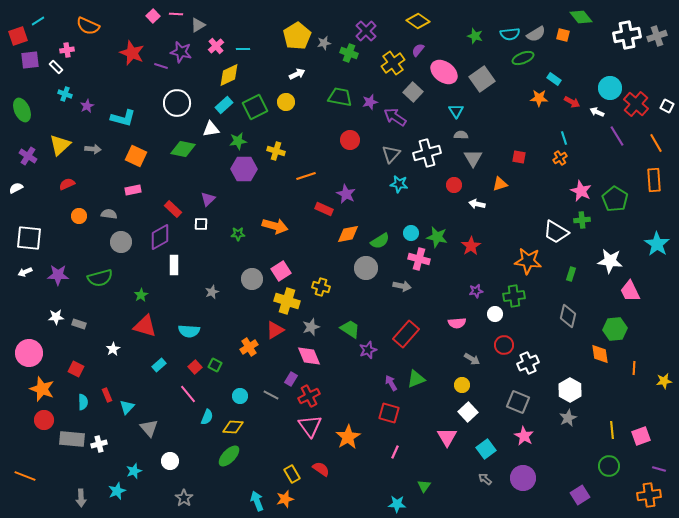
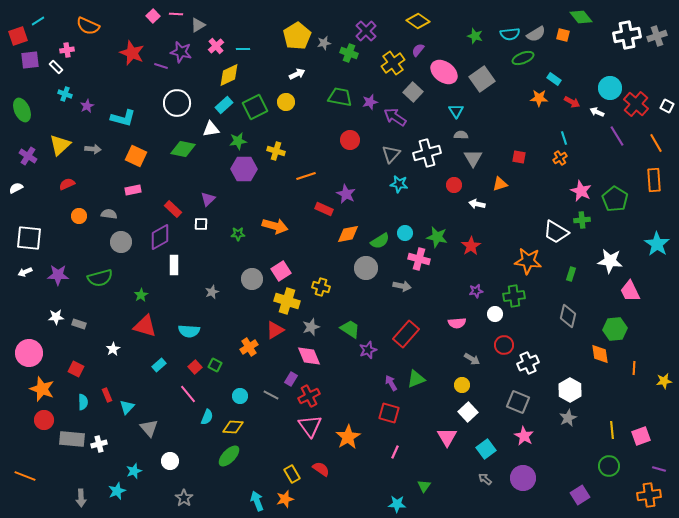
cyan circle at (411, 233): moved 6 px left
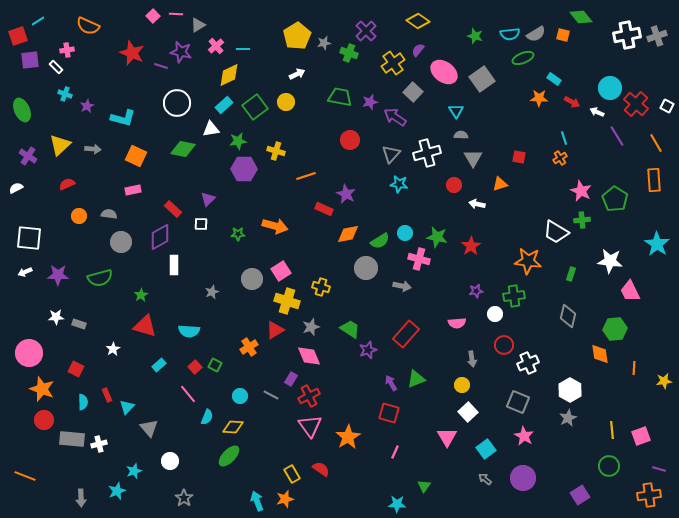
green square at (255, 107): rotated 10 degrees counterclockwise
gray arrow at (472, 359): rotated 49 degrees clockwise
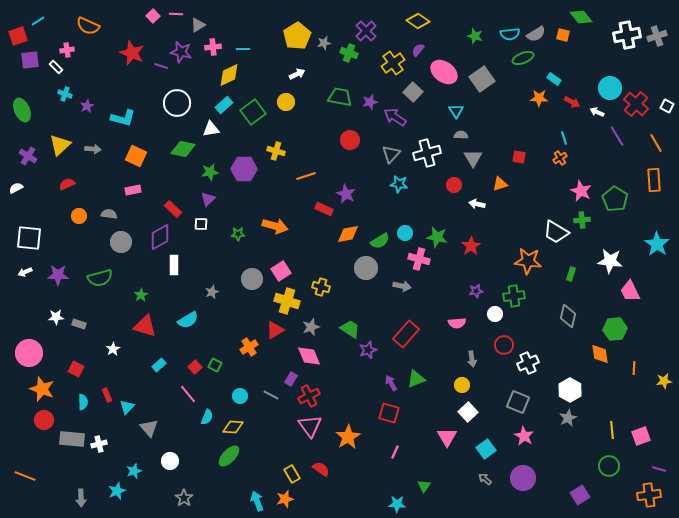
pink cross at (216, 46): moved 3 px left, 1 px down; rotated 35 degrees clockwise
green square at (255, 107): moved 2 px left, 5 px down
green star at (238, 141): moved 28 px left, 31 px down
cyan semicircle at (189, 331): moved 1 px left, 11 px up; rotated 35 degrees counterclockwise
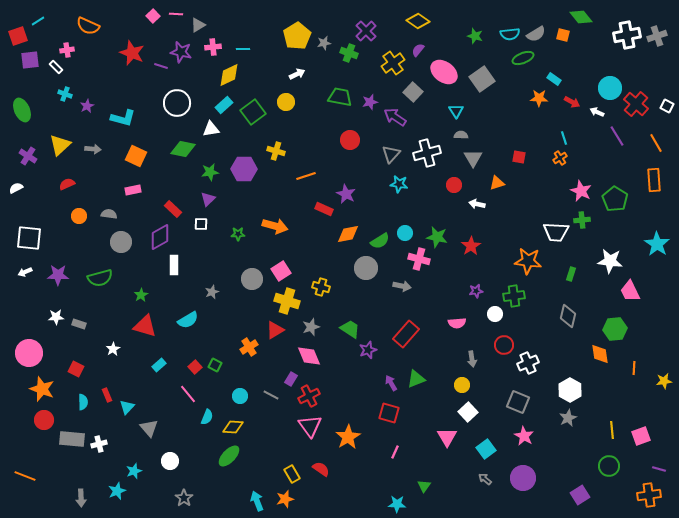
orange triangle at (500, 184): moved 3 px left, 1 px up
white trapezoid at (556, 232): rotated 28 degrees counterclockwise
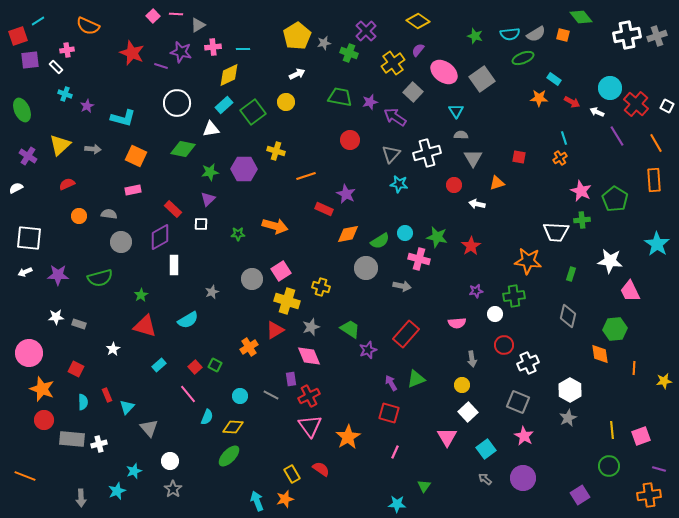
purple rectangle at (291, 379): rotated 40 degrees counterclockwise
gray star at (184, 498): moved 11 px left, 9 px up
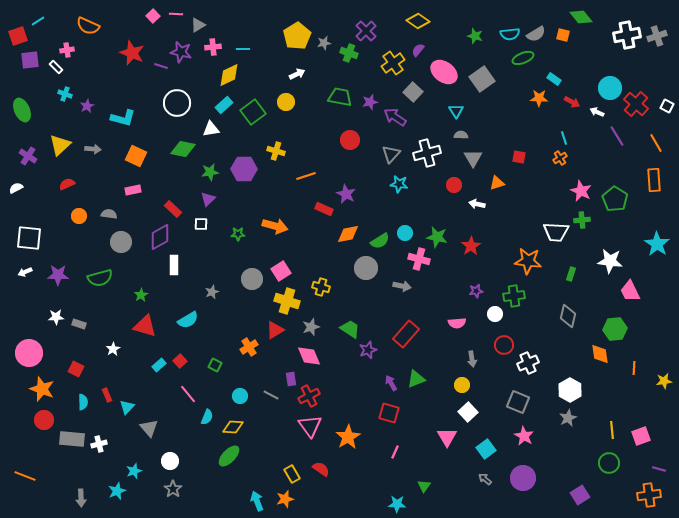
red square at (195, 367): moved 15 px left, 6 px up
green circle at (609, 466): moved 3 px up
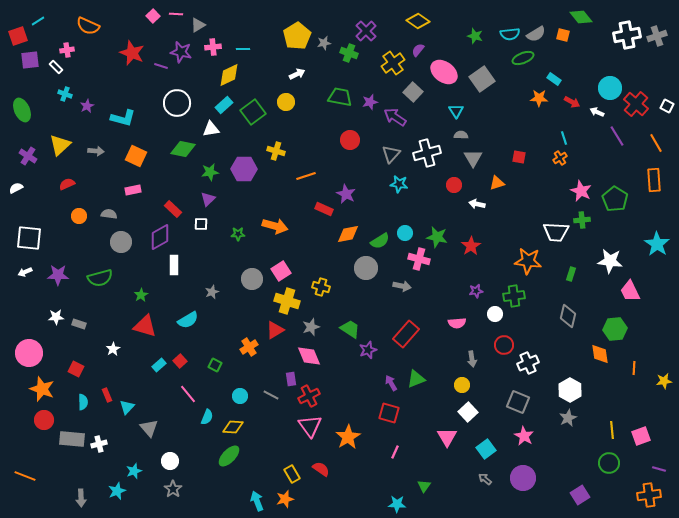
gray arrow at (93, 149): moved 3 px right, 2 px down
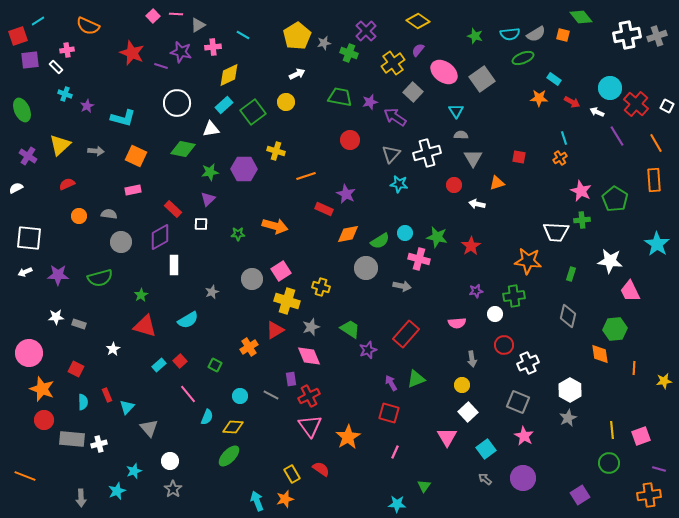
cyan line at (243, 49): moved 14 px up; rotated 32 degrees clockwise
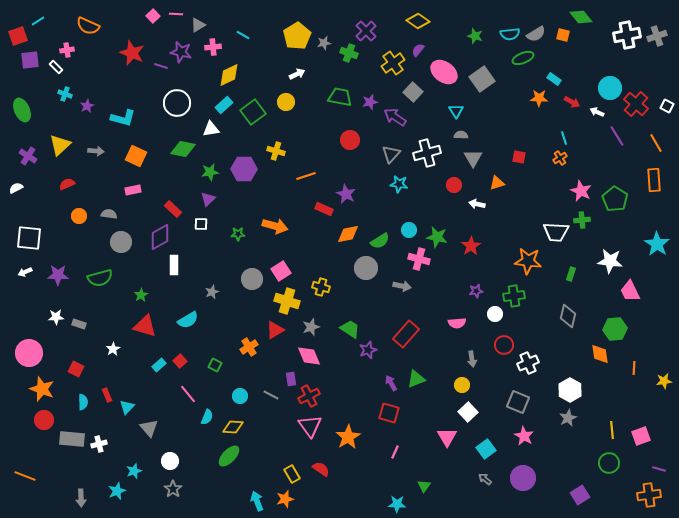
cyan circle at (405, 233): moved 4 px right, 3 px up
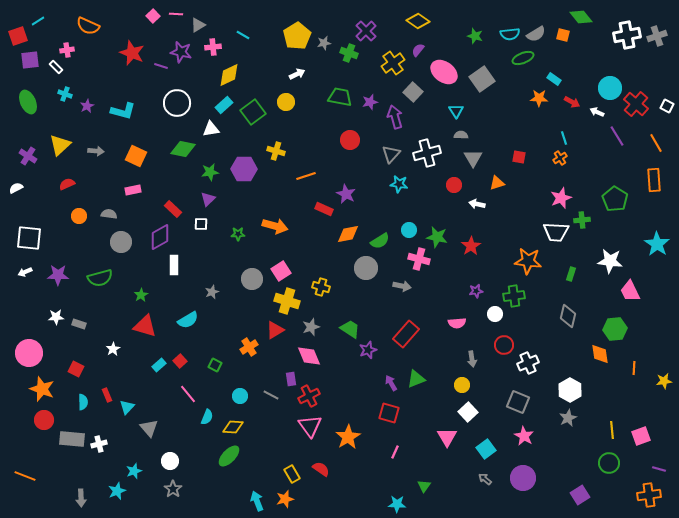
green ellipse at (22, 110): moved 6 px right, 8 px up
purple arrow at (395, 117): rotated 40 degrees clockwise
cyan L-shape at (123, 118): moved 7 px up
pink star at (581, 191): moved 20 px left, 7 px down; rotated 25 degrees clockwise
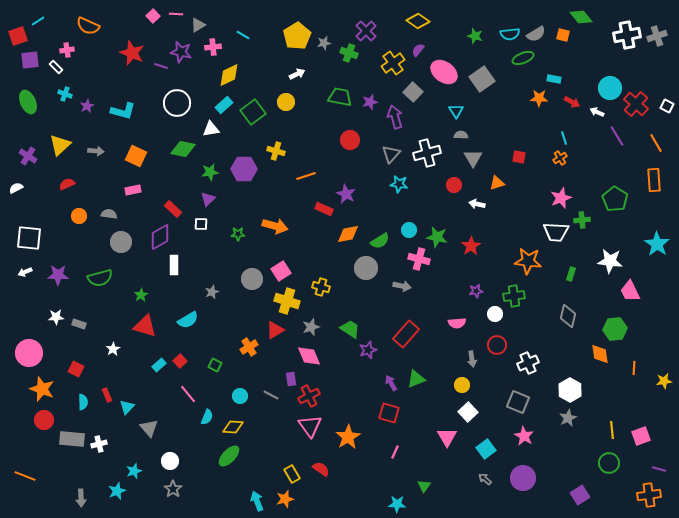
cyan rectangle at (554, 79): rotated 24 degrees counterclockwise
red circle at (504, 345): moved 7 px left
